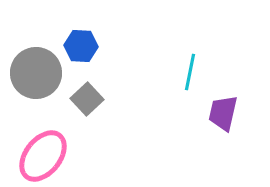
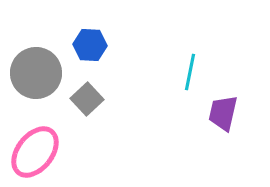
blue hexagon: moved 9 px right, 1 px up
pink ellipse: moved 8 px left, 4 px up
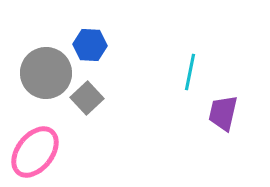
gray circle: moved 10 px right
gray square: moved 1 px up
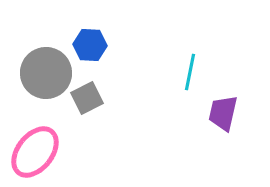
gray square: rotated 16 degrees clockwise
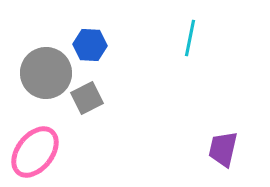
cyan line: moved 34 px up
purple trapezoid: moved 36 px down
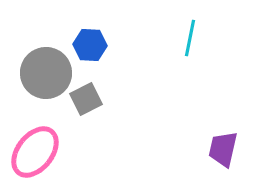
gray square: moved 1 px left, 1 px down
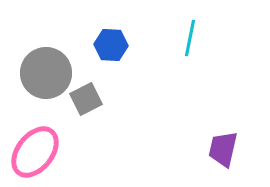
blue hexagon: moved 21 px right
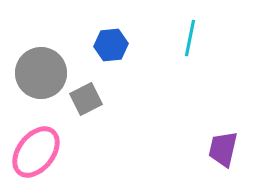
blue hexagon: rotated 8 degrees counterclockwise
gray circle: moved 5 px left
pink ellipse: moved 1 px right
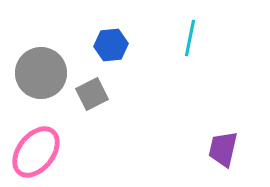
gray square: moved 6 px right, 5 px up
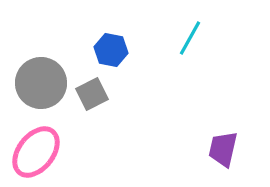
cyan line: rotated 18 degrees clockwise
blue hexagon: moved 5 px down; rotated 16 degrees clockwise
gray circle: moved 10 px down
